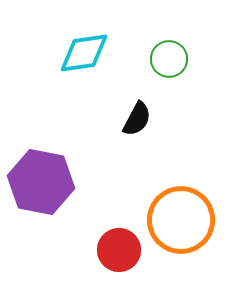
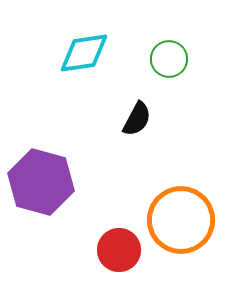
purple hexagon: rotated 4 degrees clockwise
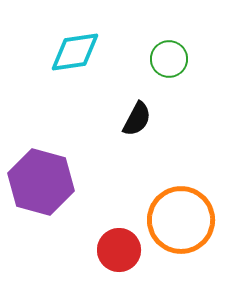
cyan diamond: moved 9 px left, 1 px up
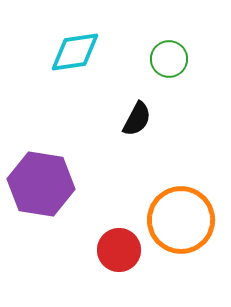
purple hexagon: moved 2 px down; rotated 6 degrees counterclockwise
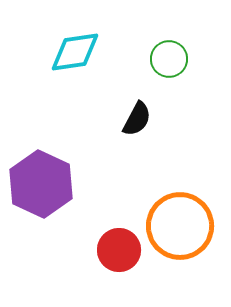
purple hexagon: rotated 16 degrees clockwise
orange circle: moved 1 px left, 6 px down
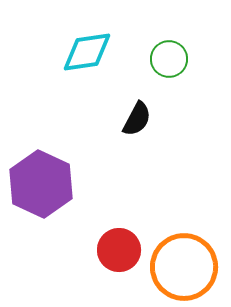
cyan diamond: moved 12 px right
orange circle: moved 4 px right, 41 px down
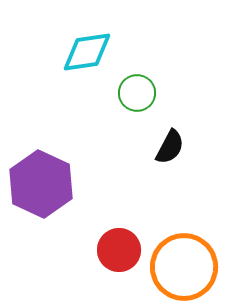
green circle: moved 32 px left, 34 px down
black semicircle: moved 33 px right, 28 px down
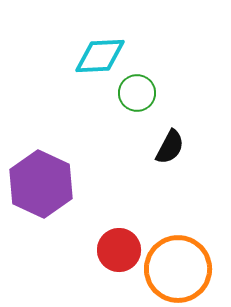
cyan diamond: moved 13 px right, 4 px down; rotated 6 degrees clockwise
orange circle: moved 6 px left, 2 px down
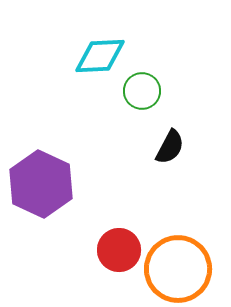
green circle: moved 5 px right, 2 px up
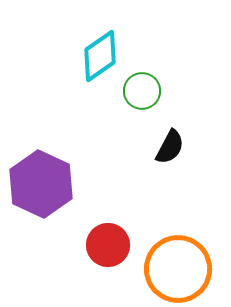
cyan diamond: rotated 32 degrees counterclockwise
red circle: moved 11 px left, 5 px up
